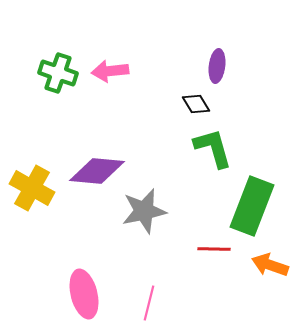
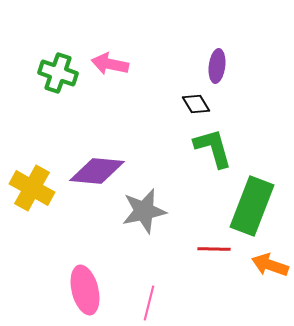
pink arrow: moved 7 px up; rotated 18 degrees clockwise
pink ellipse: moved 1 px right, 4 px up
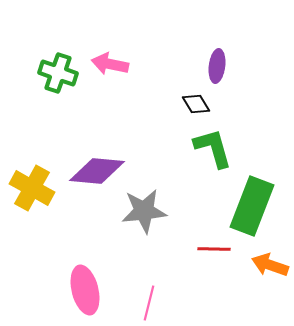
gray star: rotated 6 degrees clockwise
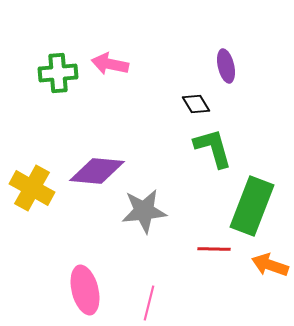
purple ellipse: moved 9 px right; rotated 20 degrees counterclockwise
green cross: rotated 24 degrees counterclockwise
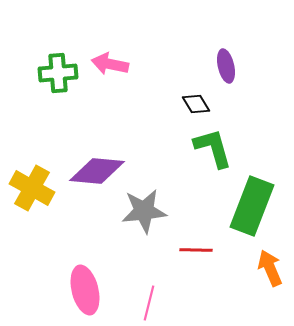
red line: moved 18 px left, 1 px down
orange arrow: moved 3 px down; rotated 48 degrees clockwise
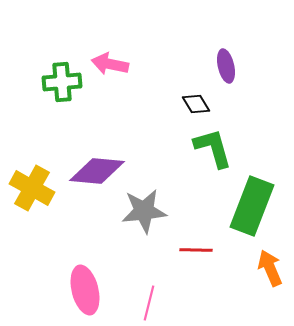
green cross: moved 4 px right, 9 px down
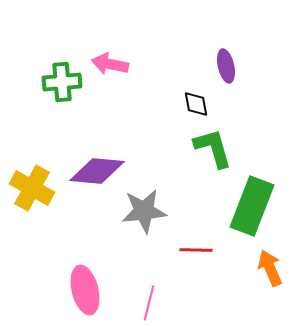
black diamond: rotated 20 degrees clockwise
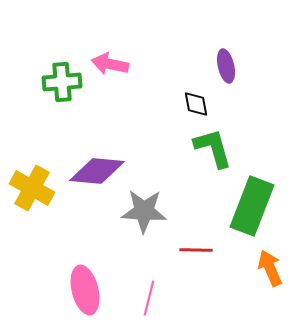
gray star: rotated 9 degrees clockwise
pink line: moved 5 px up
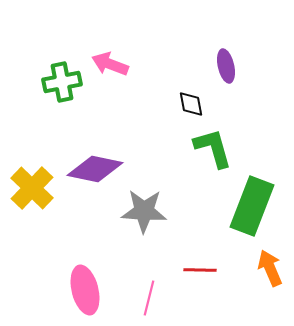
pink arrow: rotated 9 degrees clockwise
green cross: rotated 6 degrees counterclockwise
black diamond: moved 5 px left
purple diamond: moved 2 px left, 2 px up; rotated 6 degrees clockwise
yellow cross: rotated 15 degrees clockwise
red line: moved 4 px right, 20 px down
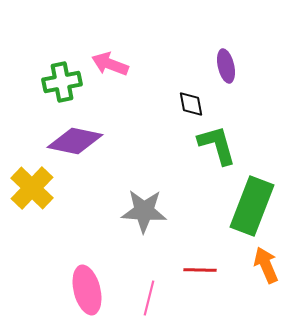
green L-shape: moved 4 px right, 3 px up
purple diamond: moved 20 px left, 28 px up
orange arrow: moved 4 px left, 3 px up
pink ellipse: moved 2 px right
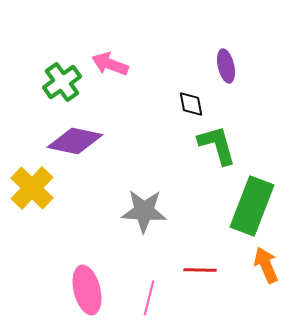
green cross: rotated 24 degrees counterclockwise
